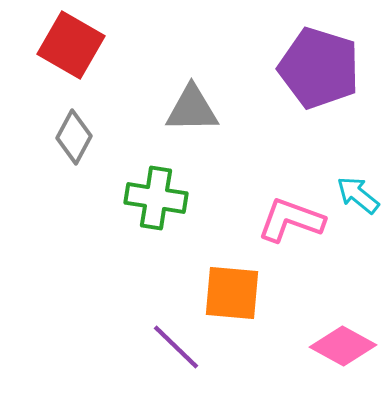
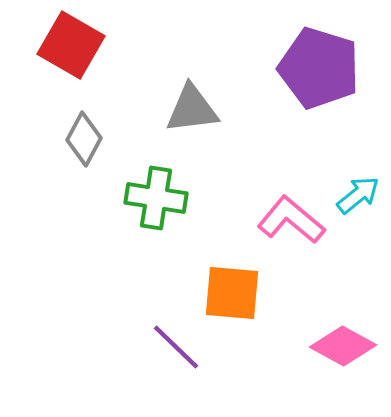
gray triangle: rotated 6 degrees counterclockwise
gray diamond: moved 10 px right, 2 px down
cyan arrow: rotated 102 degrees clockwise
pink L-shape: rotated 20 degrees clockwise
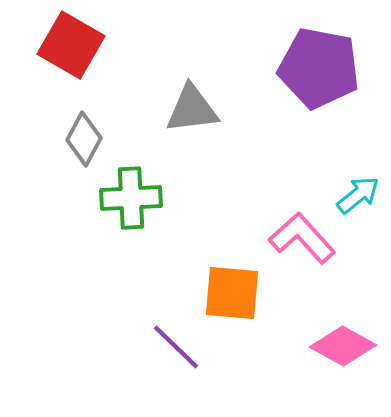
purple pentagon: rotated 6 degrees counterclockwise
green cross: moved 25 px left; rotated 12 degrees counterclockwise
pink L-shape: moved 11 px right, 18 px down; rotated 8 degrees clockwise
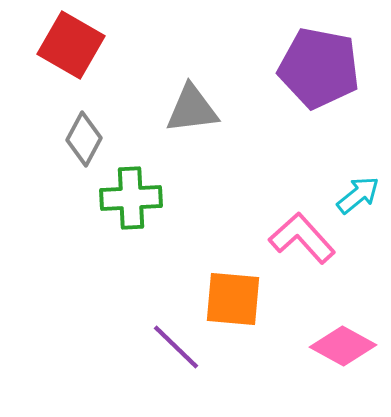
orange square: moved 1 px right, 6 px down
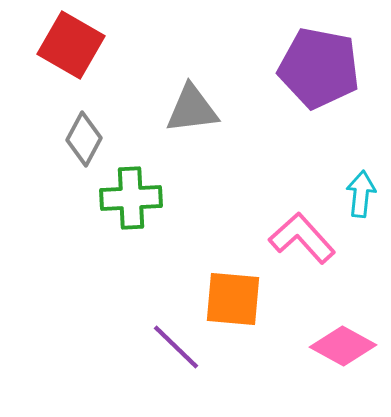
cyan arrow: moved 3 px right, 1 px up; rotated 45 degrees counterclockwise
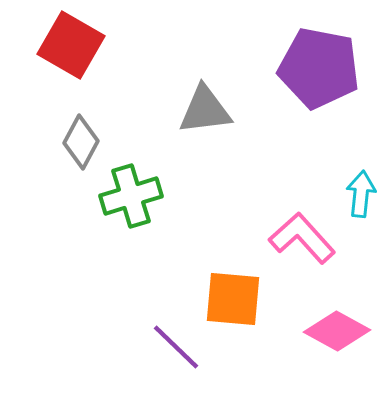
gray triangle: moved 13 px right, 1 px down
gray diamond: moved 3 px left, 3 px down
green cross: moved 2 px up; rotated 14 degrees counterclockwise
pink diamond: moved 6 px left, 15 px up
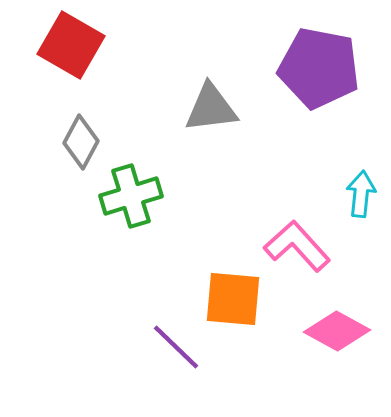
gray triangle: moved 6 px right, 2 px up
pink L-shape: moved 5 px left, 8 px down
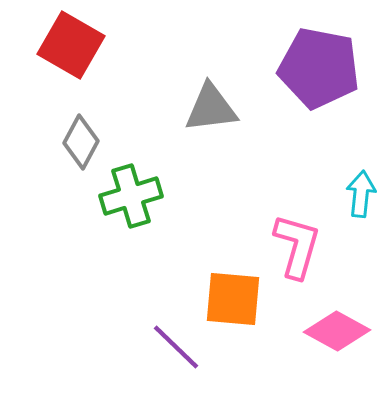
pink L-shape: rotated 58 degrees clockwise
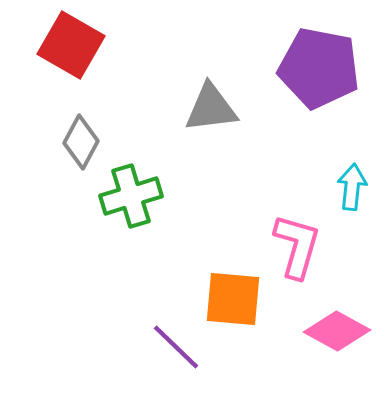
cyan arrow: moved 9 px left, 7 px up
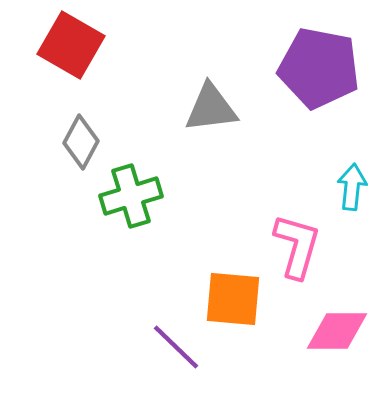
pink diamond: rotated 28 degrees counterclockwise
